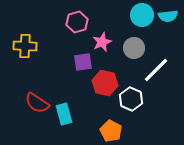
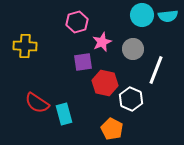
gray circle: moved 1 px left, 1 px down
white line: rotated 24 degrees counterclockwise
orange pentagon: moved 1 px right, 2 px up
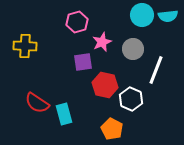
red hexagon: moved 2 px down
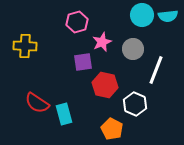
white hexagon: moved 4 px right, 5 px down
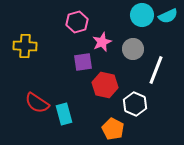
cyan semicircle: rotated 18 degrees counterclockwise
orange pentagon: moved 1 px right
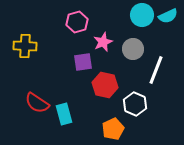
pink star: moved 1 px right
orange pentagon: rotated 20 degrees clockwise
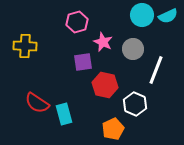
pink star: rotated 24 degrees counterclockwise
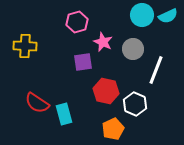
red hexagon: moved 1 px right, 6 px down
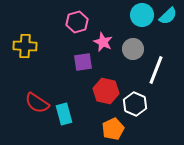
cyan semicircle: rotated 18 degrees counterclockwise
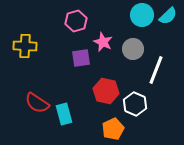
pink hexagon: moved 1 px left, 1 px up
purple square: moved 2 px left, 4 px up
